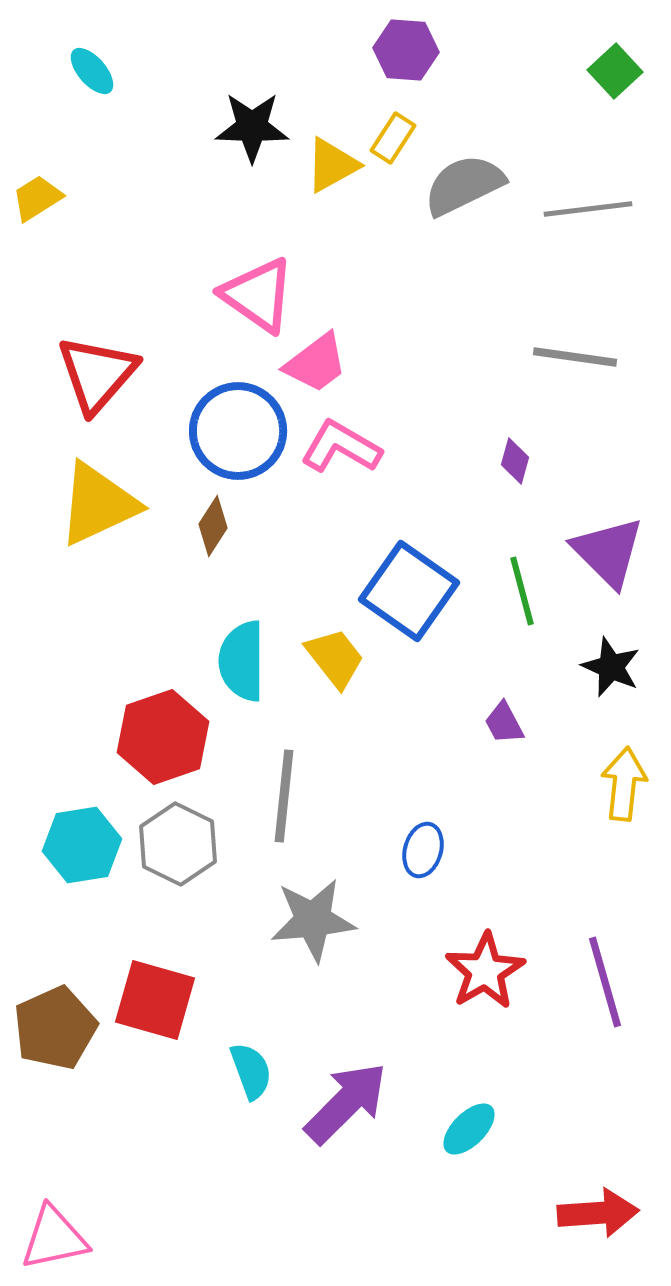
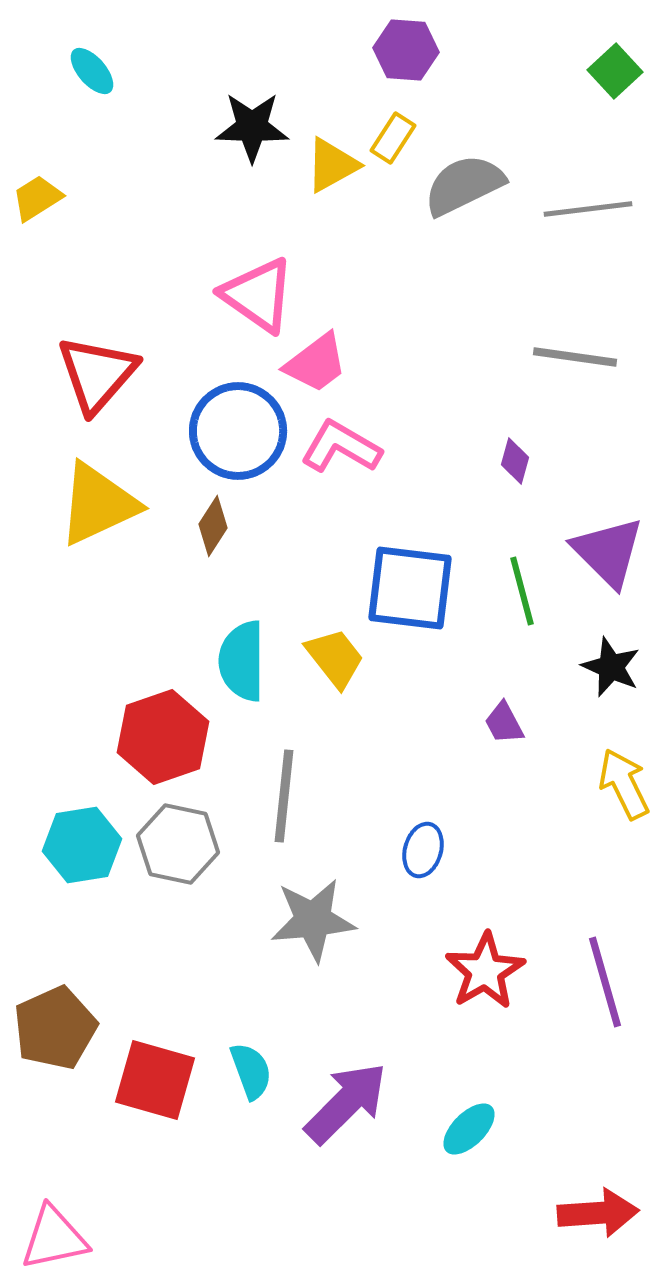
blue square at (409, 591): moved 1 px right, 3 px up; rotated 28 degrees counterclockwise
yellow arrow at (624, 784): rotated 32 degrees counterclockwise
gray hexagon at (178, 844): rotated 14 degrees counterclockwise
red square at (155, 1000): moved 80 px down
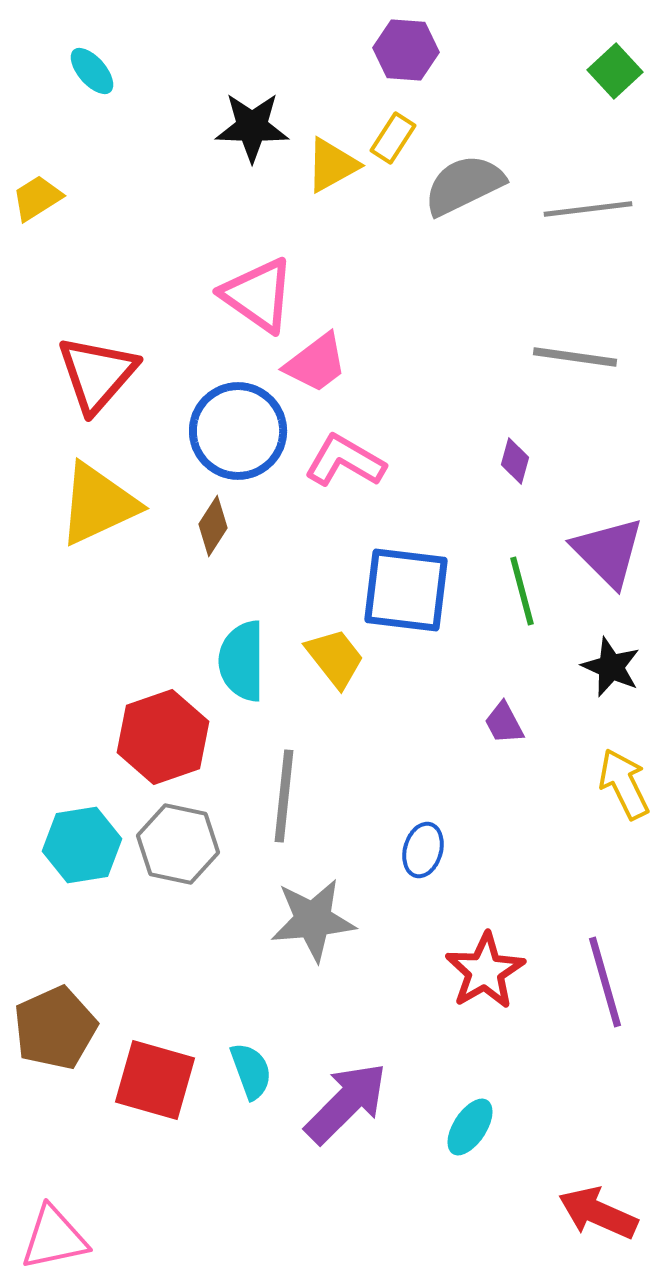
pink L-shape at (341, 447): moved 4 px right, 14 px down
blue square at (410, 588): moved 4 px left, 2 px down
cyan ellipse at (469, 1129): moved 1 px right, 2 px up; rotated 12 degrees counterclockwise
red arrow at (598, 1213): rotated 152 degrees counterclockwise
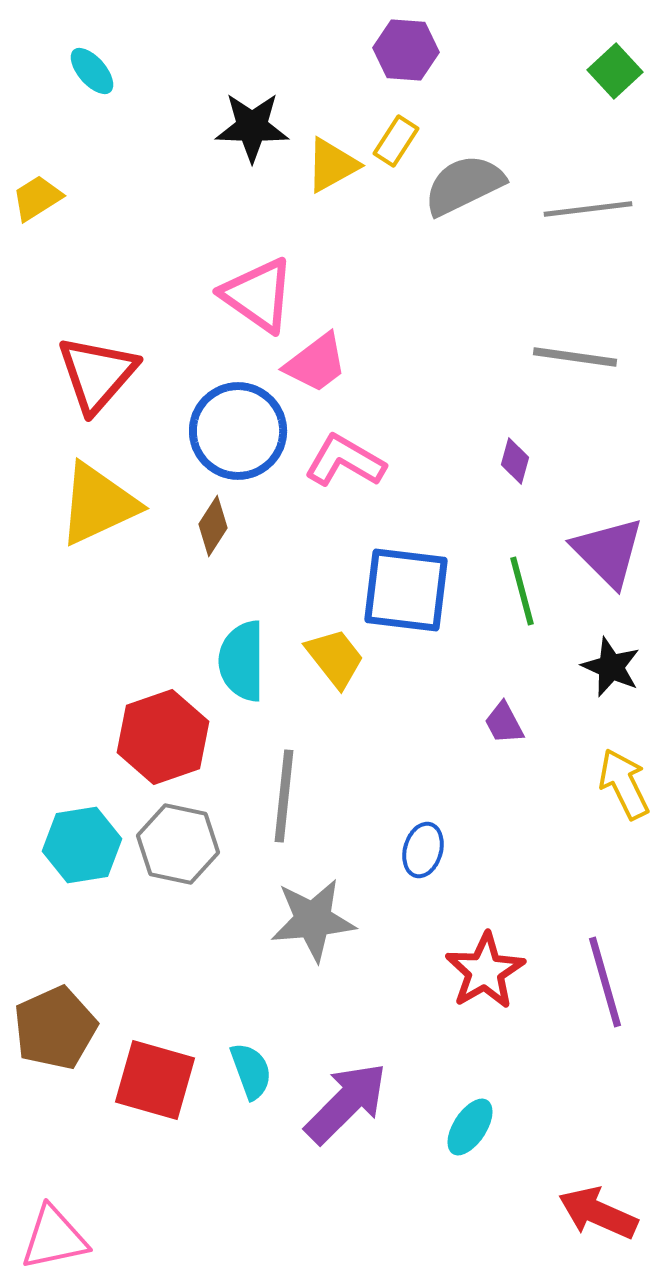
yellow rectangle at (393, 138): moved 3 px right, 3 px down
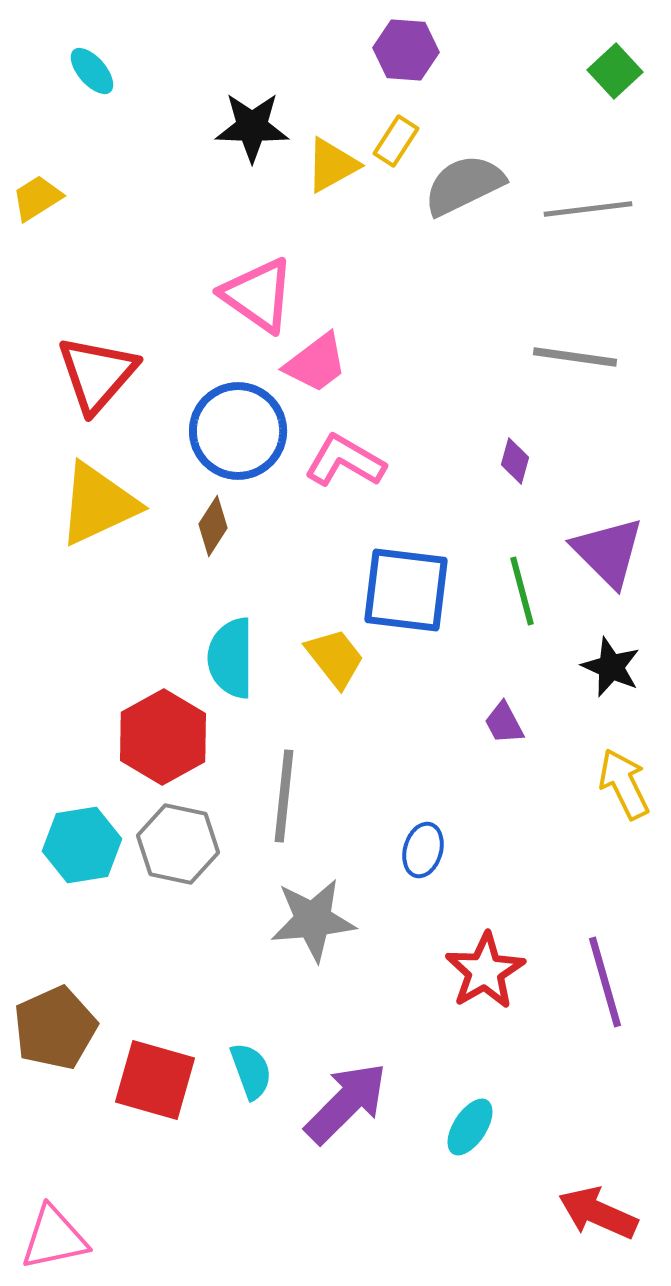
cyan semicircle at (242, 661): moved 11 px left, 3 px up
red hexagon at (163, 737): rotated 10 degrees counterclockwise
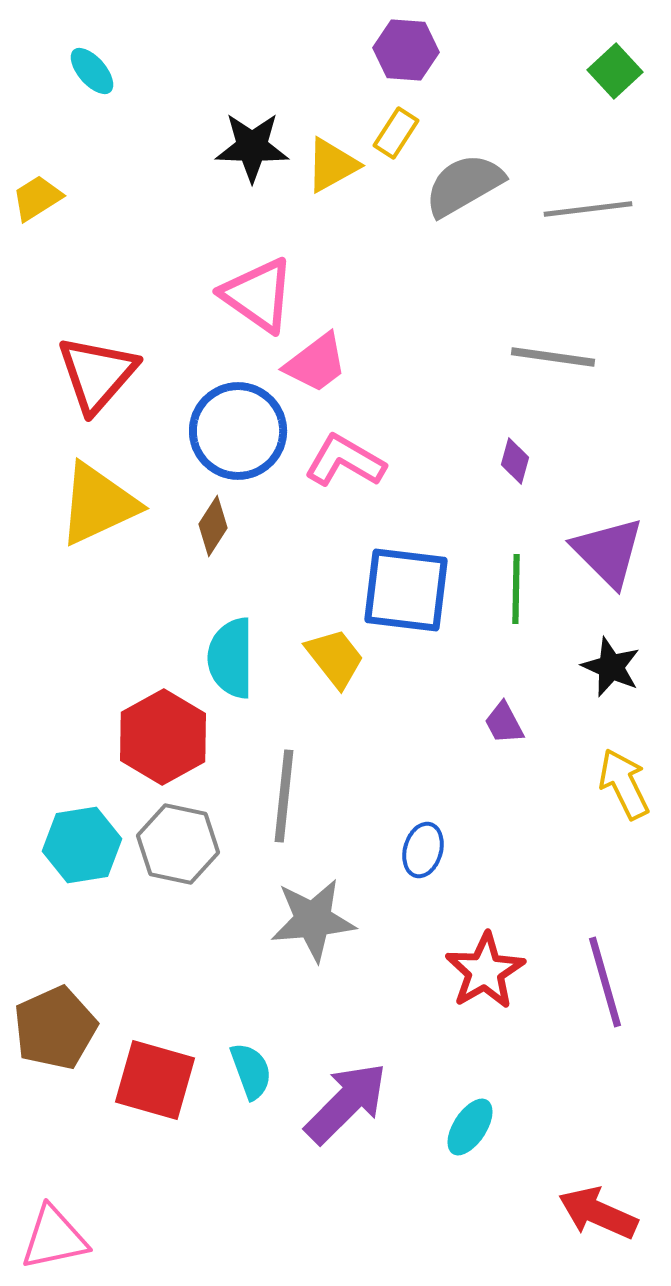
black star at (252, 127): moved 20 px down
yellow rectangle at (396, 141): moved 8 px up
gray semicircle at (464, 185): rotated 4 degrees counterclockwise
gray line at (575, 357): moved 22 px left
green line at (522, 591): moved 6 px left, 2 px up; rotated 16 degrees clockwise
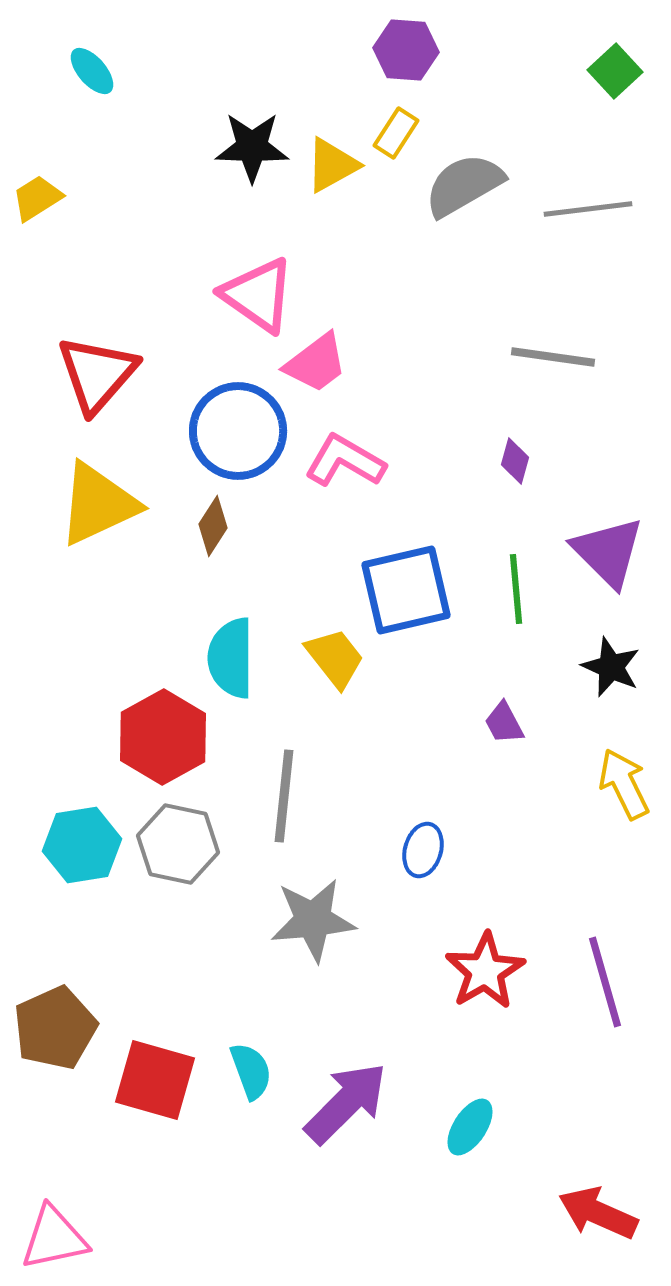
green line at (516, 589): rotated 6 degrees counterclockwise
blue square at (406, 590): rotated 20 degrees counterclockwise
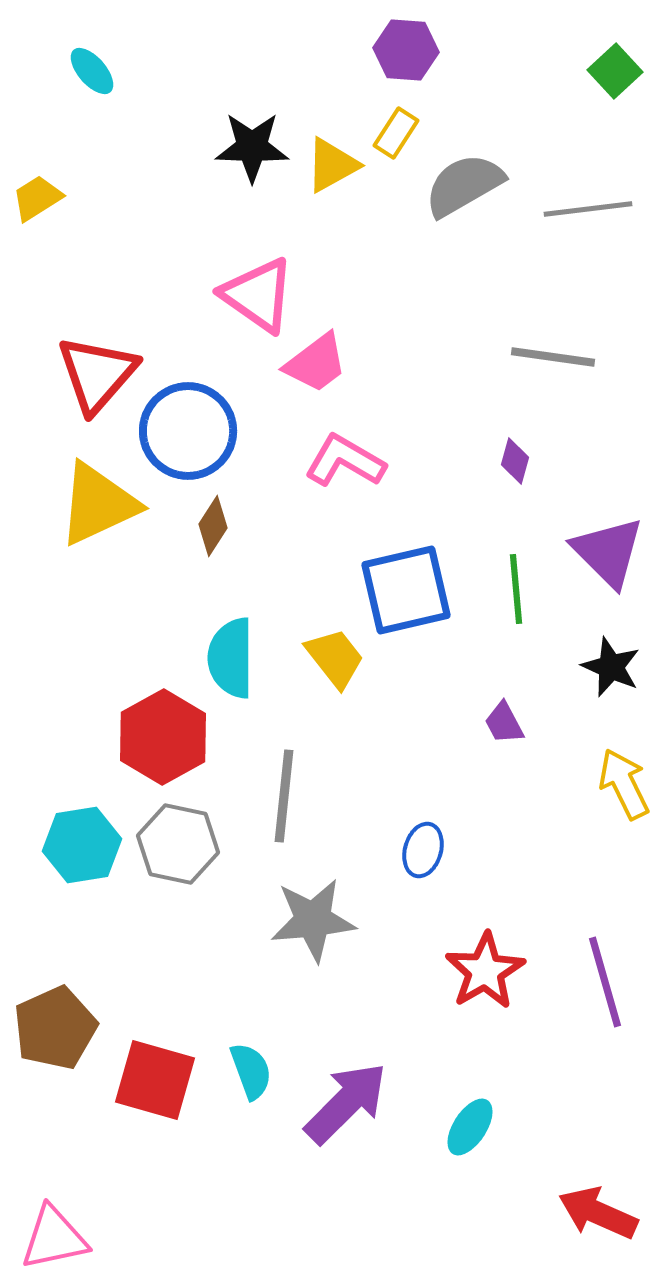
blue circle at (238, 431): moved 50 px left
